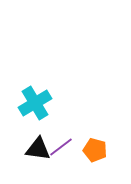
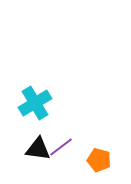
orange pentagon: moved 4 px right, 10 px down
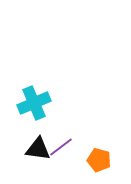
cyan cross: moved 1 px left; rotated 8 degrees clockwise
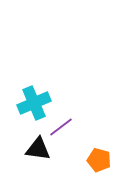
purple line: moved 20 px up
